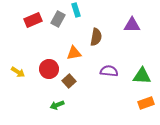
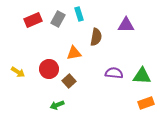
cyan rectangle: moved 3 px right, 4 px down
purple triangle: moved 6 px left
purple semicircle: moved 5 px right, 2 px down
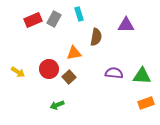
gray rectangle: moved 4 px left
brown square: moved 4 px up
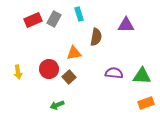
yellow arrow: rotated 48 degrees clockwise
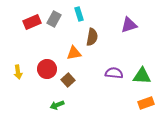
red rectangle: moved 1 px left, 2 px down
purple triangle: moved 3 px right; rotated 18 degrees counterclockwise
brown semicircle: moved 4 px left
red circle: moved 2 px left
brown square: moved 1 px left, 3 px down
